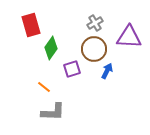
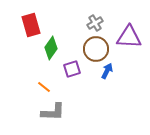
brown circle: moved 2 px right
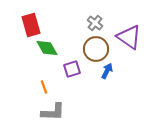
gray cross: rotated 21 degrees counterclockwise
purple triangle: rotated 32 degrees clockwise
green diamond: moved 4 px left; rotated 65 degrees counterclockwise
orange line: rotated 32 degrees clockwise
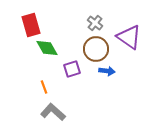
blue arrow: rotated 70 degrees clockwise
gray L-shape: rotated 140 degrees counterclockwise
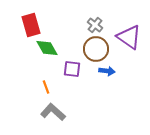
gray cross: moved 2 px down
purple square: rotated 24 degrees clockwise
orange line: moved 2 px right
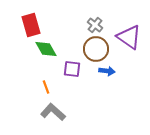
green diamond: moved 1 px left, 1 px down
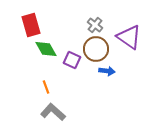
purple square: moved 9 px up; rotated 18 degrees clockwise
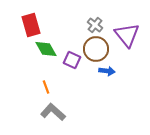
purple triangle: moved 2 px left, 2 px up; rotated 16 degrees clockwise
